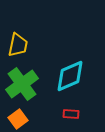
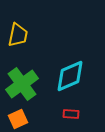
yellow trapezoid: moved 10 px up
orange square: rotated 12 degrees clockwise
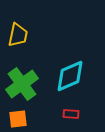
orange square: rotated 18 degrees clockwise
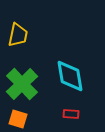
cyan diamond: rotated 76 degrees counterclockwise
green cross: rotated 8 degrees counterclockwise
orange square: rotated 24 degrees clockwise
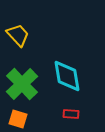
yellow trapezoid: rotated 55 degrees counterclockwise
cyan diamond: moved 3 px left
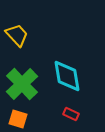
yellow trapezoid: moved 1 px left
red rectangle: rotated 21 degrees clockwise
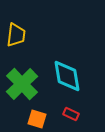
yellow trapezoid: moved 1 px left; rotated 50 degrees clockwise
orange square: moved 19 px right
